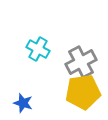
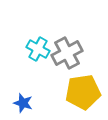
gray cross: moved 14 px left, 9 px up
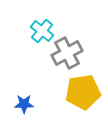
cyan cross: moved 4 px right, 18 px up; rotated 10 degrees clockwise
blue star: moved 1 px right, 1 px down; rotated 18 degrees counterclockwise
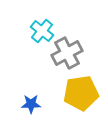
yellow pentagon: moved 2 px left, 1 px down
blue star: moved 7 px right
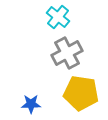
cyan cross: moved 16 px right, 14 px up
yellow pentagon: rotated 16 degrees clockwise
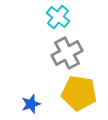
yellow pentagon: moved 2 px left
blue star: rotated 18 degrees counterclockwise
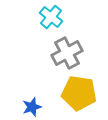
cyan cross: moved 7 px left
blue star: moved 1 px right, 3 px down
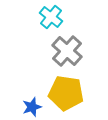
gray cross: moved 2 px up; rotated 20 degrees counterclockwise
yellow pentagon: moved 13 px left
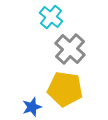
gray cross: moved 3 px right, 2 px up
yellow pentagon: moved 1 px left, 4 px up
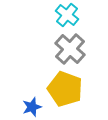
cyan cross: moved 16 px right, 2 px up
yellow pentagon: rotated 12 degrees clockwise
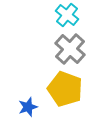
blue star: moved 4 px left
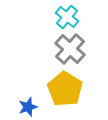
cyan cross: moved 2 px down
yellow pentagon: rotated 12 degrees clockwise
